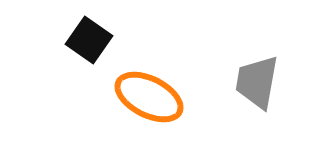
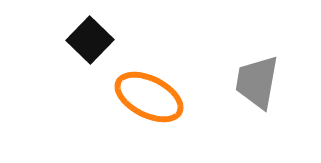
black square: moved 1 px right; rotated 9 degrees clockwise
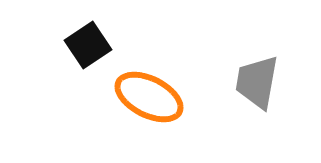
black square: moved 2 px left, 5 px down; rotated 12 degrees clockwise
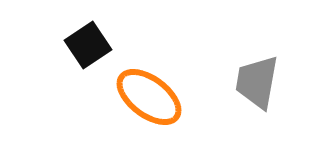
orange ellipse: rotated 10 degrees clockwise
